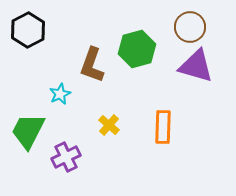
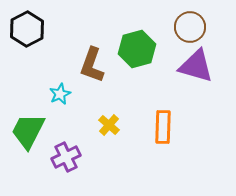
black hexagon: moved 1 px left, 1 px up
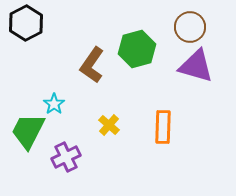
black hexagon: moved 1 px left, 6 px up
brown L-shape: rotated 15 degrees clockwise
cyan star: moved 6 px left, 10 px down; rotated 10 degrees counterclockwise
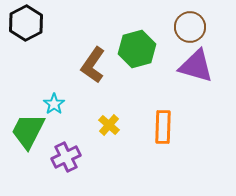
brown L-shape: moved 1 px right
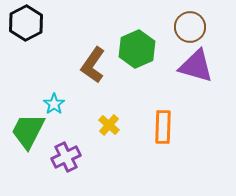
green hexagon: rotated 9 degrees counterclockwise
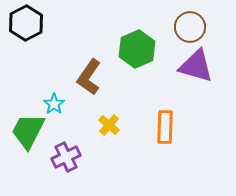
brown L-shape: moved 4 px left, 12 px down
orange rectangle: moved 2 px right
